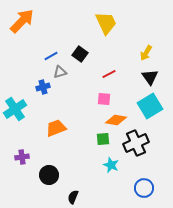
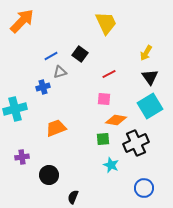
cyan cross: rotated 20 degrees clockwise
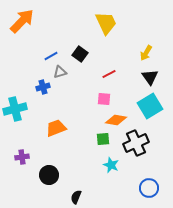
blue circle: moved 5 px right
black semicircle: moved 3 px right
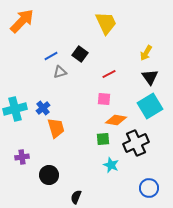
blue cross: moved 21 px down; rotated 24 degrees counterclockwise
orange trapezoid: rotated 95 degrees clockwise
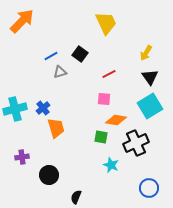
green square: moved 2 px left, 2 px up; rotated 16 degrees clockwise
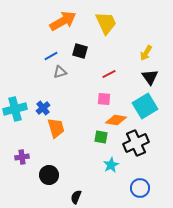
orange arrow: moved 41 px right; rotated 16 degrees clockwise
black square: moved 3 px up; rotated 21 degrees counterclockwise
cyan square: moved 5 px left
cyan star: rotated 21 degrees clockwise
blue circle: moved 9 px left
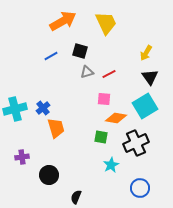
gray triangle: moved 27 px right
orange diamond: moved 2 px up
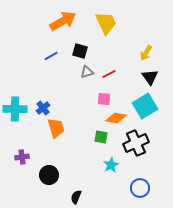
cyan cross: rotated 15 degrees clockwise
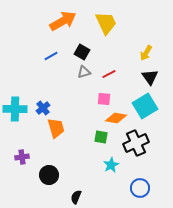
black square: moved 2 px right, 1 px down; rotated 14 degrees clockwise
gray triangle: moved 3 px left
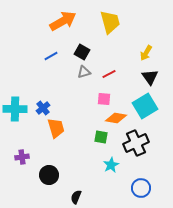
yellow trapezoid: moved 4 px right, 1 px up; rotated 10 degrees clockwise
blue circle: moved 1 px right
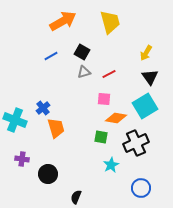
cyan cross: moved 11 px down; rotated 20 degrees clockwise
purple cross: moved 2 px down; rotated 16 degrees clockwise
black circle: moved 1 px left, 1 px up
